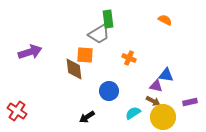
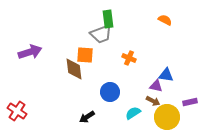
gray trapezoid: moved 2 px right; rotated 10 degrees clockwise
blue circle: moved 1 px right, 1 px down
yellow circle: moved 4 px right
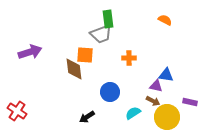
orange cross: rotated 24 degrees counterclockwise
purple rectangle: rotated 24 degrees clockwise
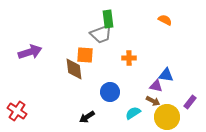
purple rectangle: rotated 64 degrees counterclockwise
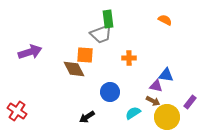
brown diamond: rotated 20 degrees counterclockwise
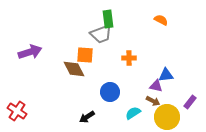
orange semicircle: moved 4 px left
blue triangle: rotated 14 degrees counterclockwise
